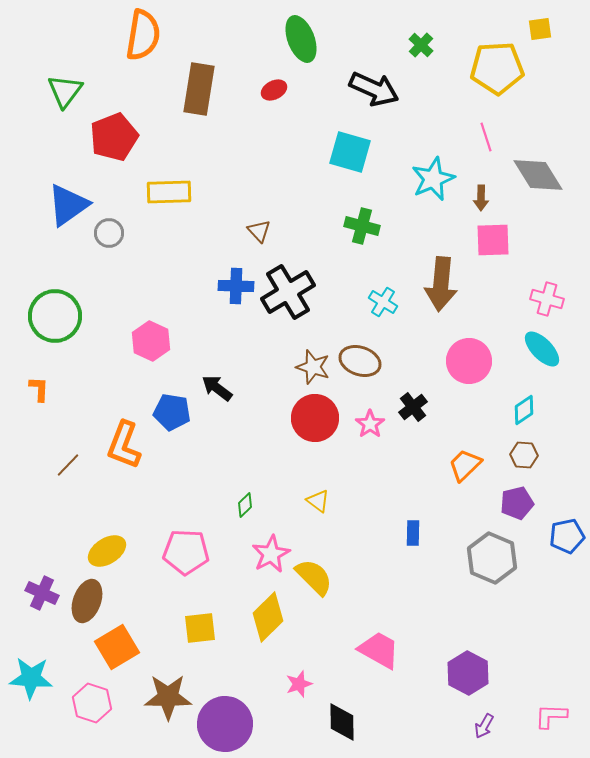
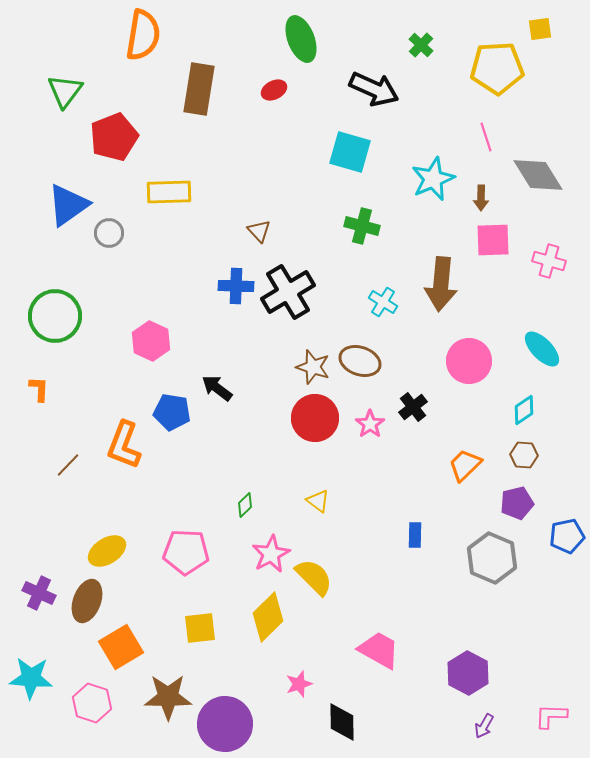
pink cross at (547, 299): moved 2 px right, 38 px up
blue rectangle at (413, 533): moved 2 px right, 2 px down
purple cross at (42, 593): moved 3 px left
orange square at (117, 647): moved 4 px right
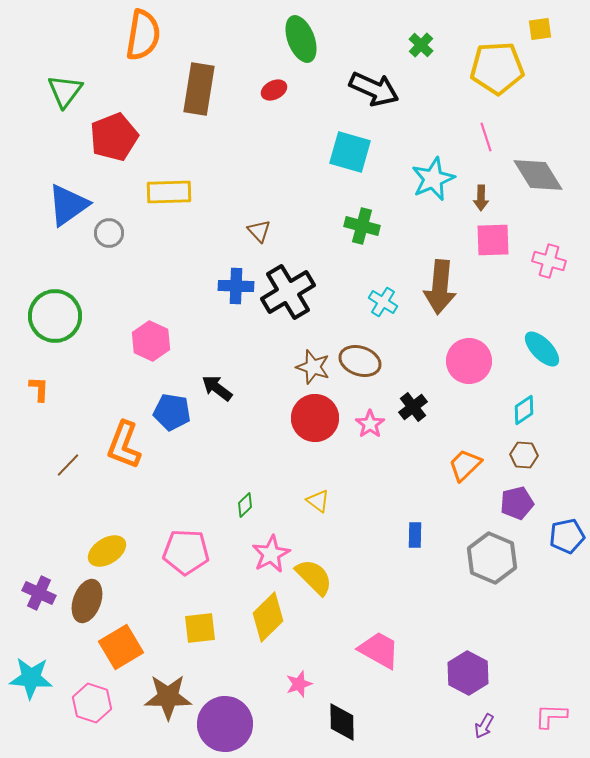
brown arrow at (441, 284): moved 1 px left, 3 px down
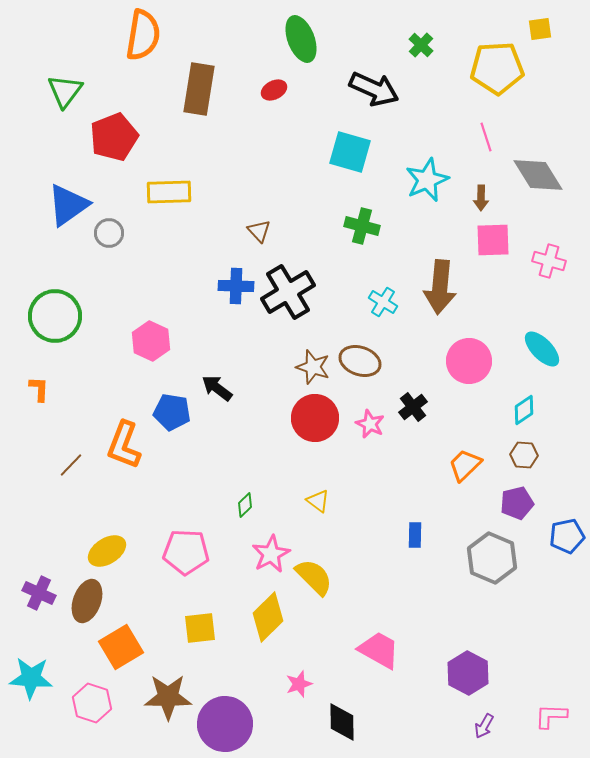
cyan star at (433, 179): moved 6 px left, 1 px down
pink star at (370, 424): rotated 12 degrees counterclockwise
brown line at (68, 465): moved 3 px right
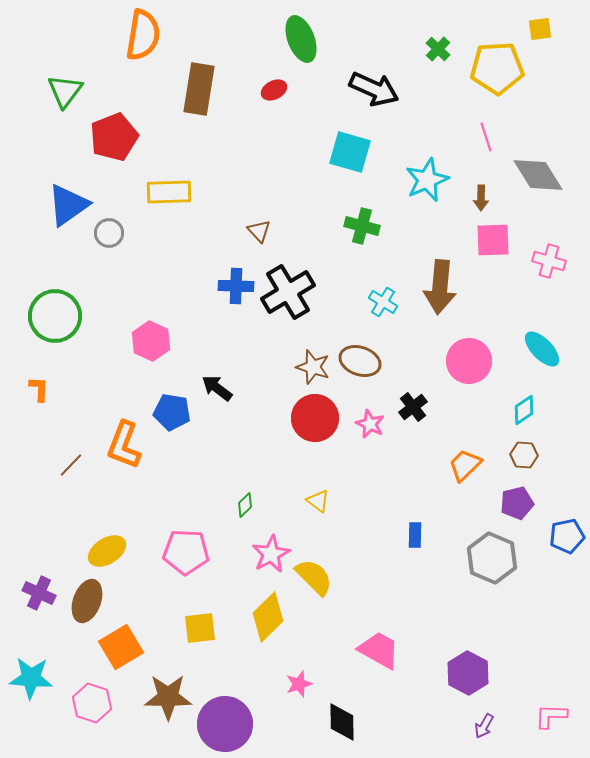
green cross at (421, 45): moved 17 px right, 4 px down
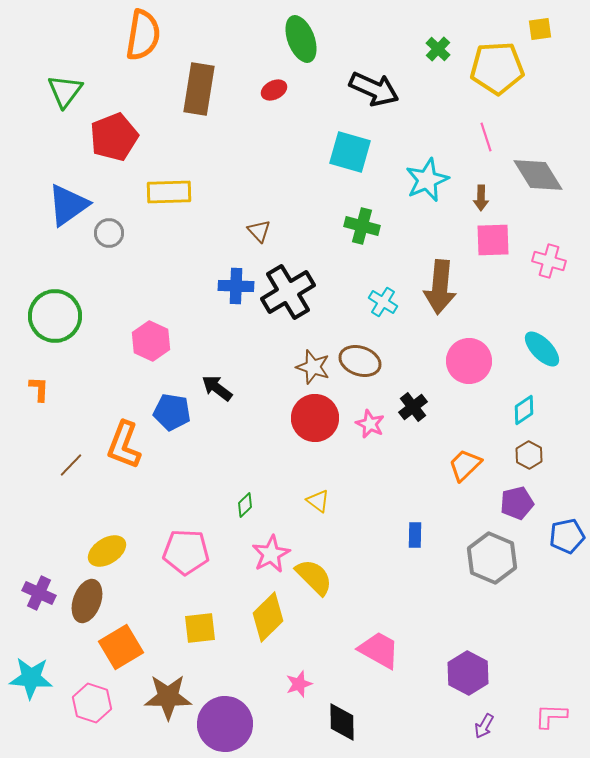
brown hexagon at (524, 455): moved 5 px right; rotated 24 degrees clockwise
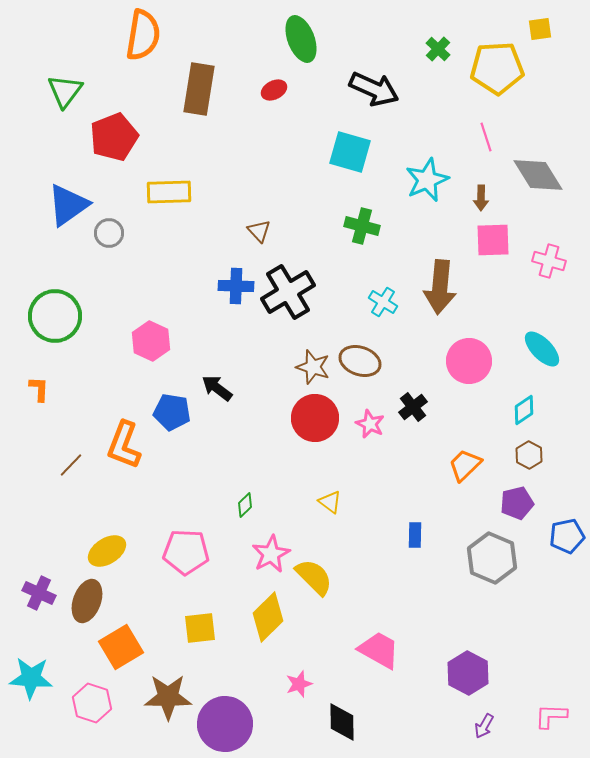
yellow triangle at (318, 501): moved 12 px right, 1 px down
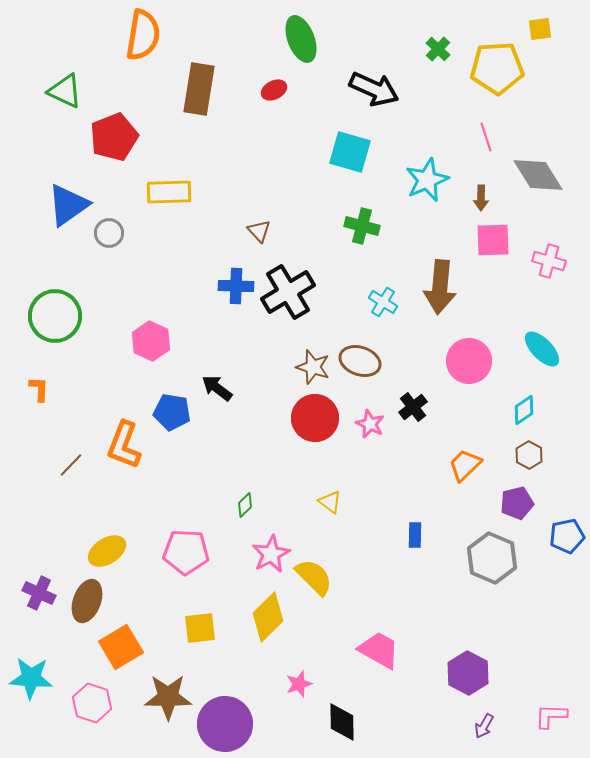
green triangle at (65, 91): rotated 42 degrees counterclockwise
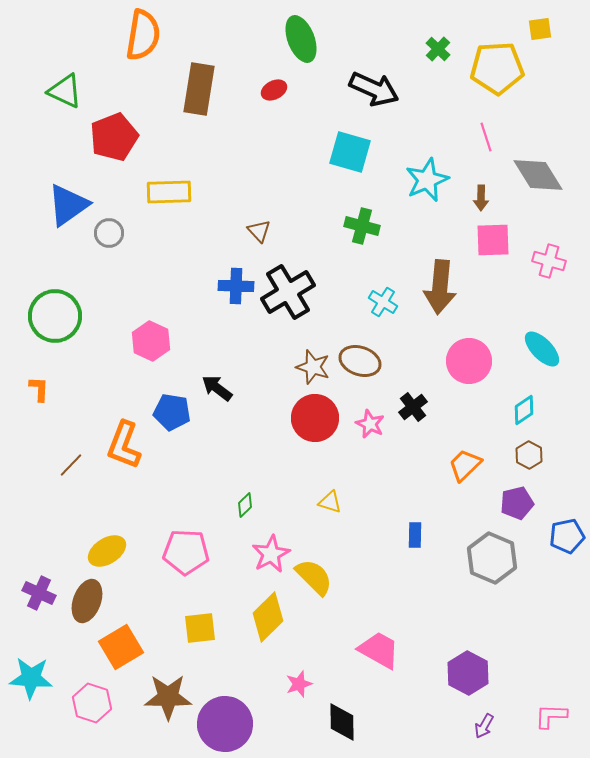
yellow triangle at (330, 502): rotated 20 degrees counterclockwise
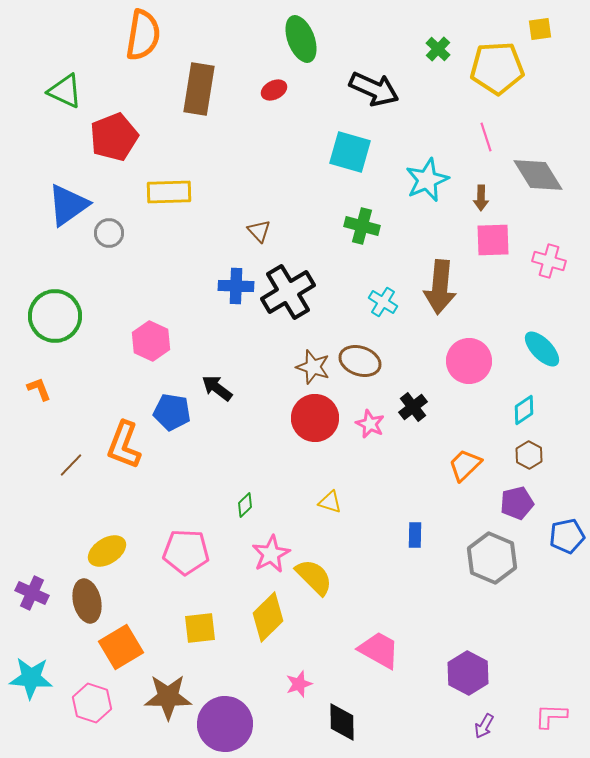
orange L-shape at (39, 389): rotated 24 degrees counterclockwise
purple cross at (39, 593): moved 7 px left
brown ellipse at (87, 601): rotated 33 degrees counterclockwise
